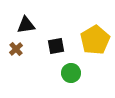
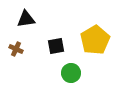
black triangle: moved 6 px up
brown cross: rotated 24 degrees counterclockwise
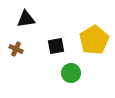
yellow pentagon: moved 1 px left
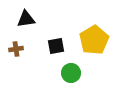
brown cross: rotated 32 degrees counterclockwise
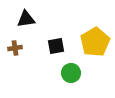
yellow pentagon: moved 1 px right, 2 px down
brown cross: moved 1 px left, 1 px up
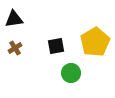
black triangle: moved 12 px left
brown cross: rotated 24 degrees counterclockwise
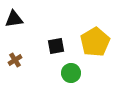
brown cross: moved 12 px down
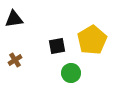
yellow pentagon: moved 3 px left, 2 px up
black square: moved 1 px right
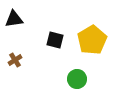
black square: moved 2 px left, 6 px up; rotated 24 degrees clockwise
green circle: moved 6 px right, 6 px down
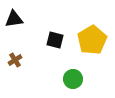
green circle: moved 4 px left
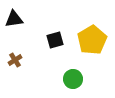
black square: rotated 30 degrees counterclockwise
